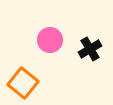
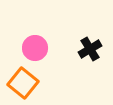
pink circle: moved 15 px left, 8 px down
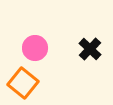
black cross: rotated 15 degrees counterclockwise
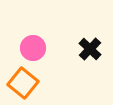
pink circle: moved 2 px left
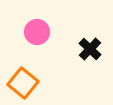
pink circle: moved 4 px right, 16 px up
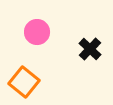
orange square: moved 1 px right, 1 px up
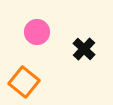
black cross: moved 6 px left
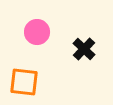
orange square: rotated 32 degrees counterclockwise
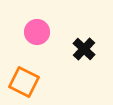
orange square: rotated 20 degrees clockwise
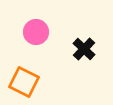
pink circle: moved 1 px left
